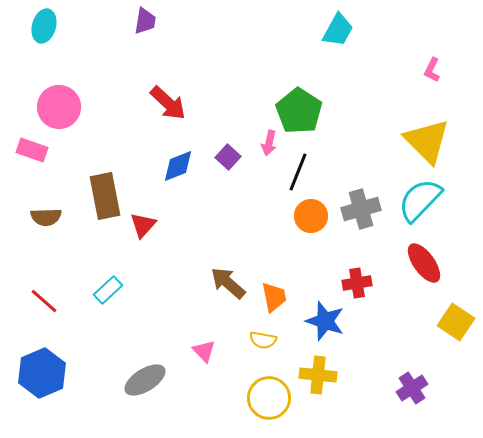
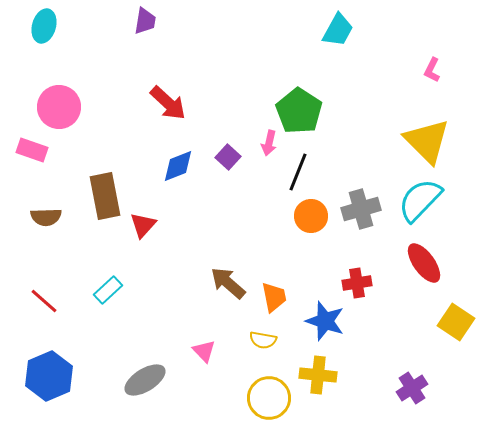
blue hexagon: moved 7 px right, 3 px down
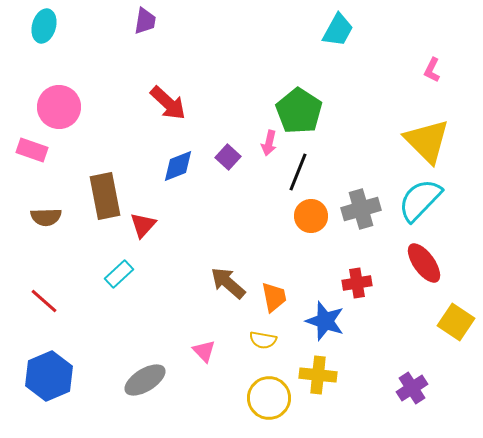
cyan rectangle: moved 11 px right, 16 px up
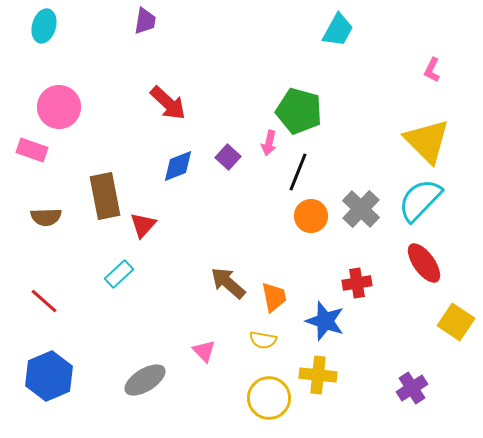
green pentagon: rotated 18 degrees counterclockwise
gray cross: rotated 30 degrees counterclockwise
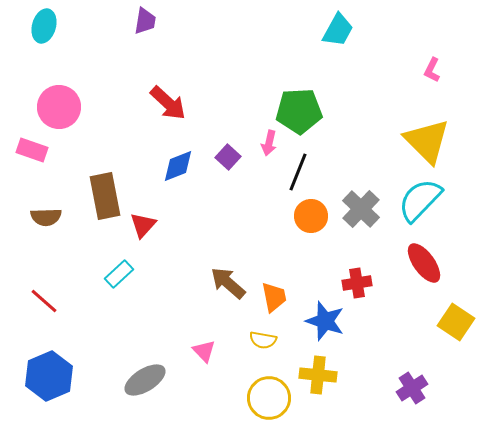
green pentagon: rotated 18 degrees counterclockwise
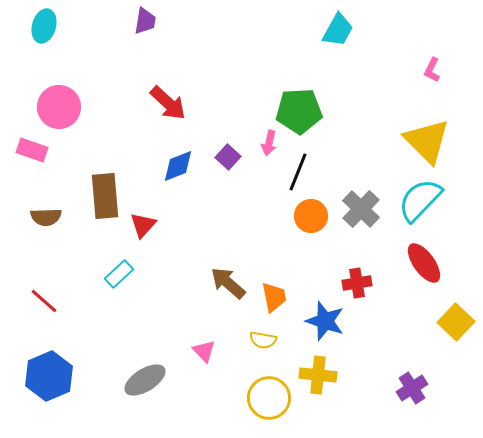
brown rectangle: rotated 6 degrees clockwise
yellow square: rotated 9 degrees clockwise
